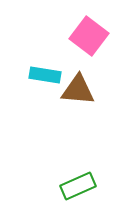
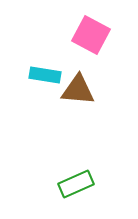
pink square: moved 2 px right, 1 px up; rotated 9 degrees counterclockwise
green rectangle: moved 2 px left, 2 px up
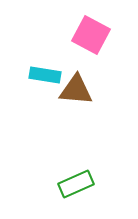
brown triangle: moved 2 px left
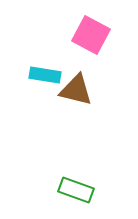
brown triangle: rotated 9 degrees clockwise
green rectangle: moved 6 px down; rotated 44 degrees clockwise
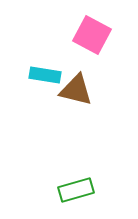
pink square: moved 1 px right
green rectangle: rotated 36 degrees counterclockwise
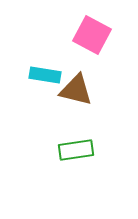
green rectangle: moved 40 px up; rotated 8 degrees clockwise
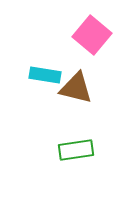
pink square: rotated 12 degrees clockwise
brown triangle: moved 2 px up
